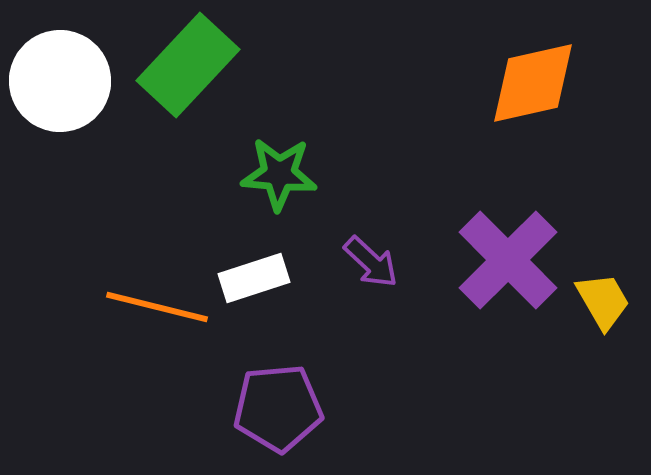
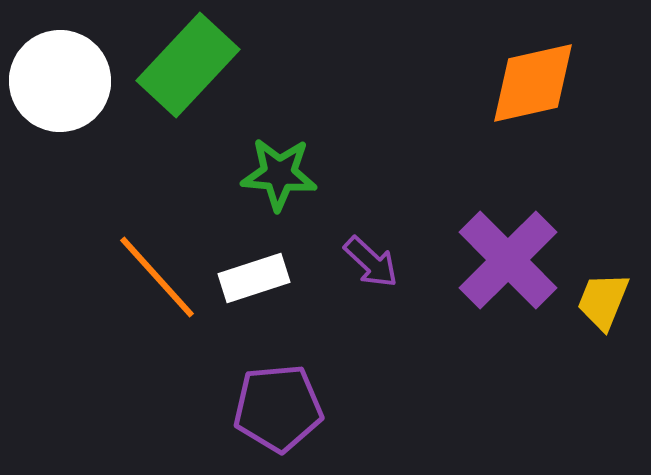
yellow trapezoid: rotated 128 degrees counterclockwise
orange line: moved 30 px up; rotated 34 degrees clockwise
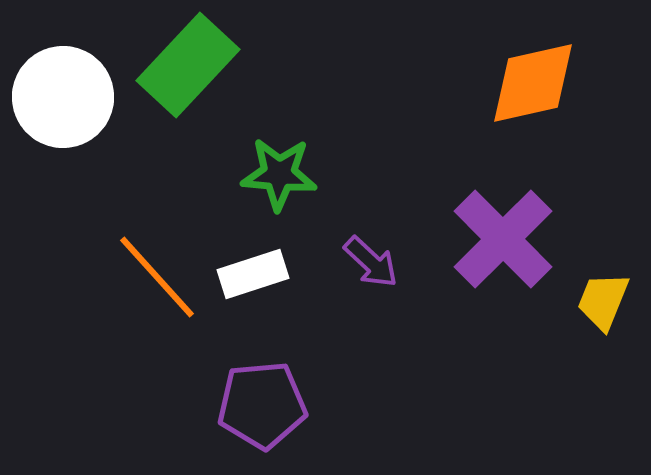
white circle: moved 3 px right, 16 px down
purple cross: moved 5 px left, 21 px up
white rectangle: moved 1 px left, 4 px up
purple pentagon: moved 16 px left, 3 px up
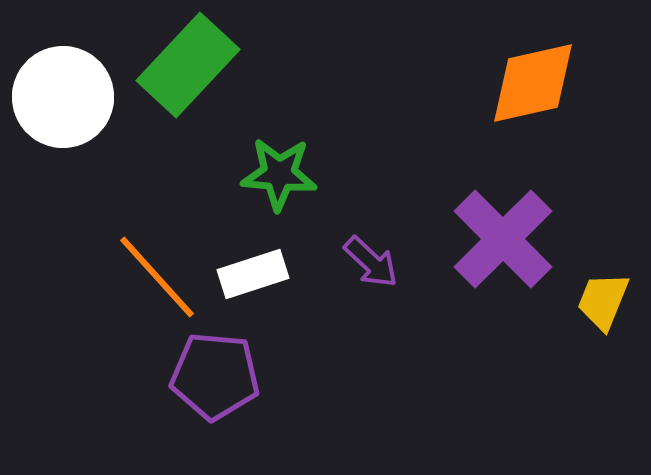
purple pentagon: moved 47 px left, 29 px up; rotated 10 degrees clockwise
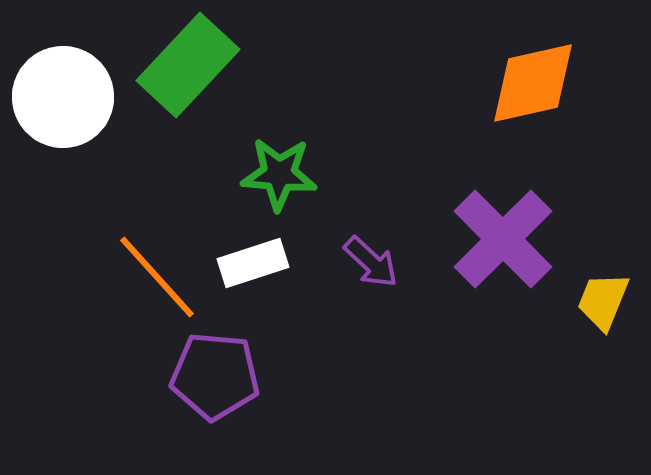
white rectangle: moved 11 px up
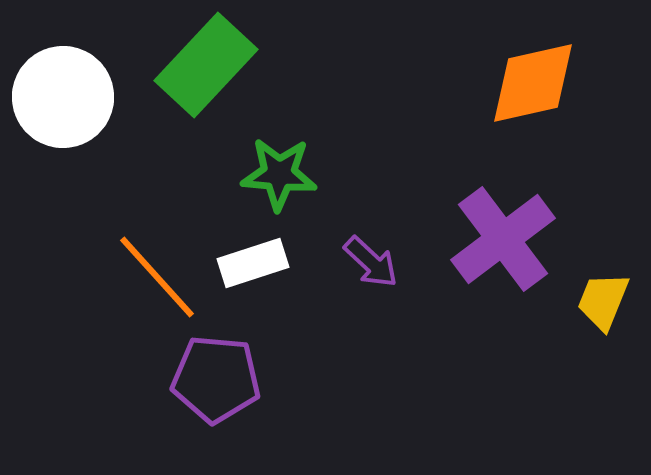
green rectangle: moved 18 px right
purple cross: rotated 8 degrees clockwise
purple pentagon: moved 1 px right, 3 px down
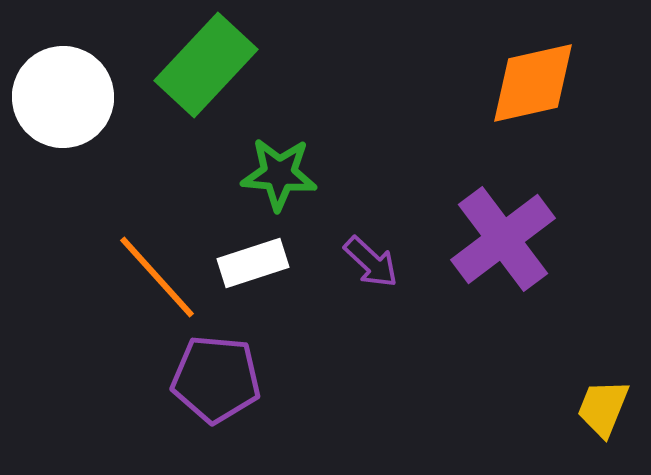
yellow trapezoid: moved 107 px down
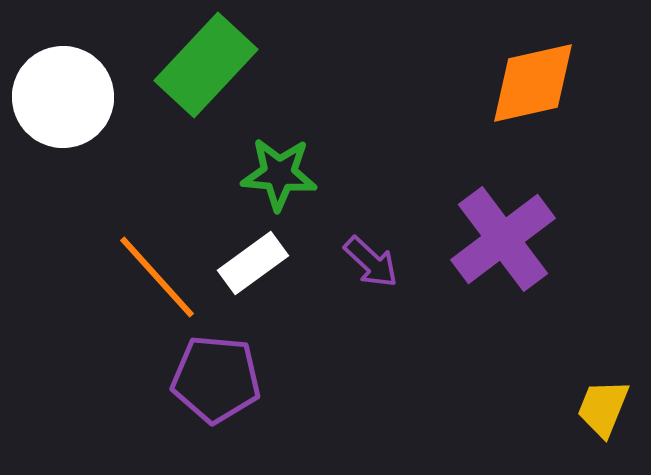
white rectangle: rotated 18 degrees counterclockwise
